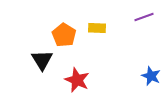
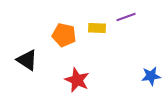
purple line: moved 18 px left
orange pentagon: rotated 20 degrees counterclockwise
black triangle: moved 15 px left; rotated 25 degrees counterclockwise
blue star: rotated 30 degrees counterclockwise
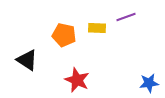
blue star: moved 2 px left, 7 px down
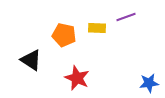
black triangle: moved 4 px right
red star: moved 2 px up
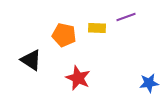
red star: moved 1 px right
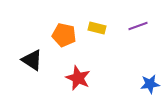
purple line: moved 12 px right, 9 px down
yellow rectangle: rotated 12 degrees clockwise
black triangle: moved 1 px right
blue star: moved 1 px right, 1 px down
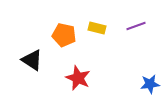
purple line: moved 2 px left
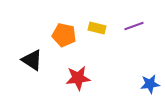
purple line: moved 2 px left
red star: rotated 30 degrees counterclockwise
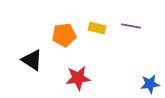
purple line: moved 3 px left; rotated 30 degrees clockwise
orange pentagon: rotated 20 degrees counterclockwise
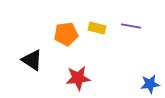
orange pentagon: moved 2 px right, 1 px up
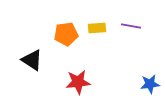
yellow rectangle: rotated 18 degrees counterclockwise
red star: moved 4 px down
